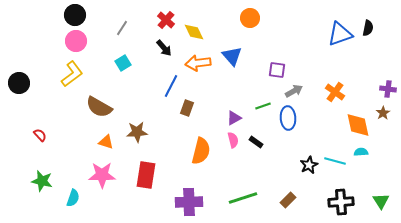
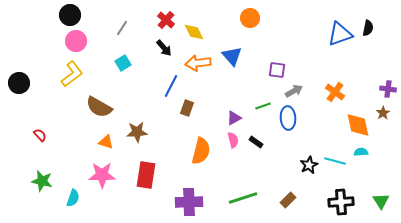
black circle at (75, 15): moved 5 px left
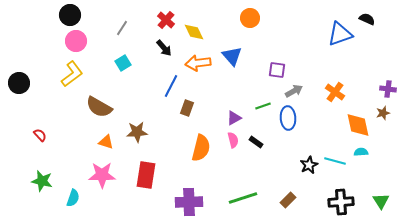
black semicircle at (368, 28): moved 1 px left, 9 px up; rotated 77 degrees counterclockwise
brown star at (383, 113): rotated 16 degrees clockwise
orange semicircle at (201, 151): moved 3 px up
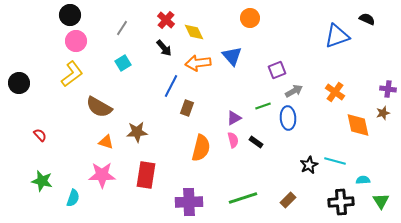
blue triangle at (340, 34): moved 3 px left, 2 px down
purple square at (277, 70): rotated 30 degrees counterclockwise
cyan semicircle at (361, 152): moved 2 px right, 28 px down
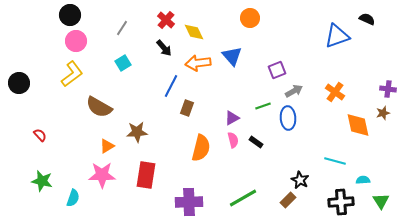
purple triangle at (234, 118): moved 2 px left
orange triangle at (106, 142): moved 1 px right, 4 px down; rotated 49 degrees counterclockwise
black star at (309, 165): moved 9 px left, 15 px down; rotated 18 degrees counterclockwise
green line at (243, 198): rotated 12 degrees counterclockwise
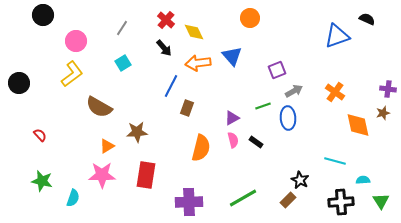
black circle at (70, 15): moved 27 px left
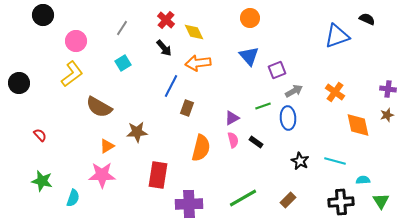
blue triangle at (232, 56): moved 17 px right
brown star at (383, 113): moved 4 px right, 2 px down
red rectangle at (146, 175): moved 12 px right
black star at (300, 180): moved 19 px up
purple cross at (189, 202): moved 2 px down
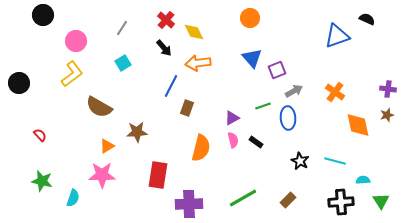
blue triangle at (249, 56): moved 3 px right, 2 px down
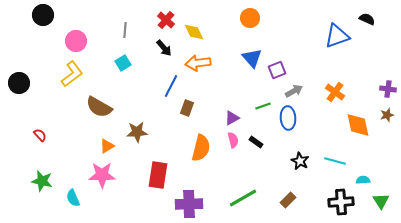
gray line at (122, 28): moved 3 px right, 2 px down; rotated 28 degrees counterclockwise
cyan semicircle at (73, 198): rotated 138 degrees clockwise
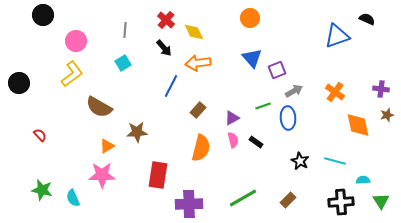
purple cross at (388, 89): moved 7 px left
brown rectangle at (187, 108): moved 11 px right, 2 px down; rotated 21 degrees clockwise
green star at (42, 181): moved 9 px down
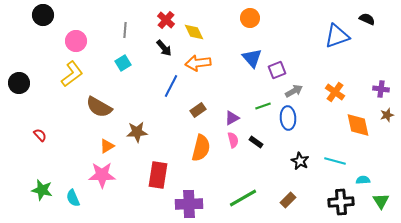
brown rectangle at (198, 110): rotated 14 degrees clockwise
